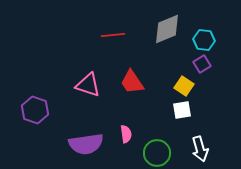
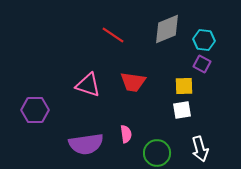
red line: rotated 40 degrees clockwise
purple square: rotated 30 degrees counterclockwise
red trapezoid: moved 1 px right; rotated 48 degrees counterclockwise
yellow square: rotated 36 degrees counterclockwise
purple hexagon: rotated 20 degrees counterclockwise
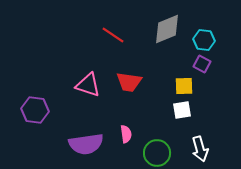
red trapezoid: moved 4 px left
purple hexagon: rotated 8 degrees clockwise
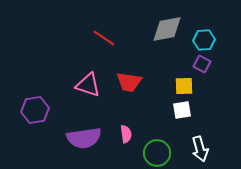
gray diamond: rotated 12 degrees clockwise
red line: moved 9 px left, 3 px down
cyan hexagon: rotated 10 degrees counterclockwise
purple hexagon: rotated 16 degrees counterclockwise
purple semicircle: moved 2 px left, 6 px up
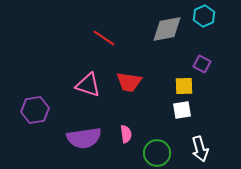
cyan hexagon: moved 24 px up; rotated 20 degrees counterclockwise
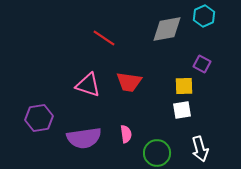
purple hexagon: moved 4 px right, 8 px down
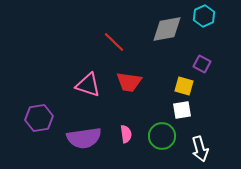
red line: moved 10 px right, 4 px down; rotated 10 degrees clockwise
yellow square: rotated 18 degrees clockwise
green circle: moved 5 px right, 17 px up
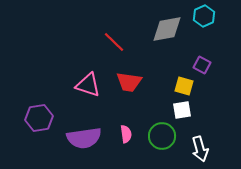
purple square: moved 1 px down
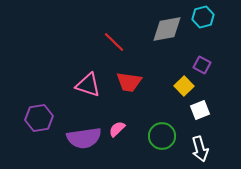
cyan hexagon: moved 1 px left, 1 px down; rotated 10 degrees clockwise
yellow square: rotated 30 degrees clockwise
white square: moved 18 px right; rotated 12 degrees counterclockwise
pink semicircle: moved 9 px left, 5 px up; rotated 126 degrees counterclockwise
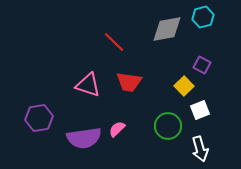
green circle: moved 6 px right, 10 px up
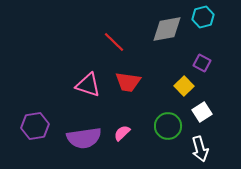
purple square: moved 2 px up
red trapezoid: moved 1 px left
white square: moved 2 px right, 2 px down; rotated 12 degrees counterclockwise
purple hexagon: moved 4 px left, 8 px down
pink semicircle: moved 5 px right, 4 px down
